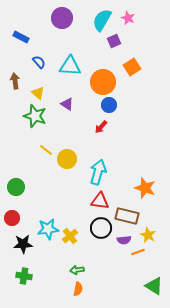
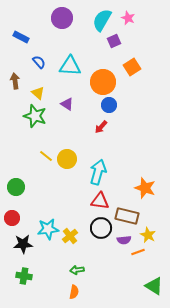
yellow line: moved 6 px down
orange semicircle: moved 4 px left, 3 px down
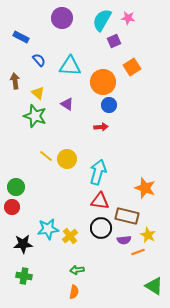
pink star: rotated 16 degrees counterclockwise
blue semicircle: moved 2 px up
red arrow: rotated 136 degrees counterclockwise
red circle: moved 11 px up
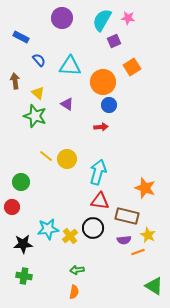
green circle: moved 5 px right, 5 px up
black circle: moved 8 px left
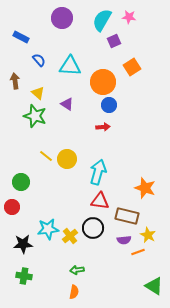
pink star: moved 1 px right, 1 px up
red arrow: moved 2 px right
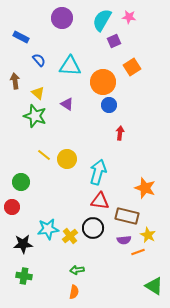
red arrow: moved 17 px right, 6 px down; rotated 80 degrees counterclockwise
yellow line: moved 2 px left, 1 px up
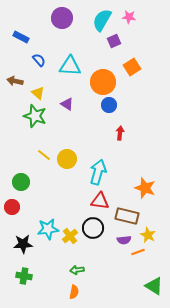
brown arrow: rotated 70 degrees counterclockwise
